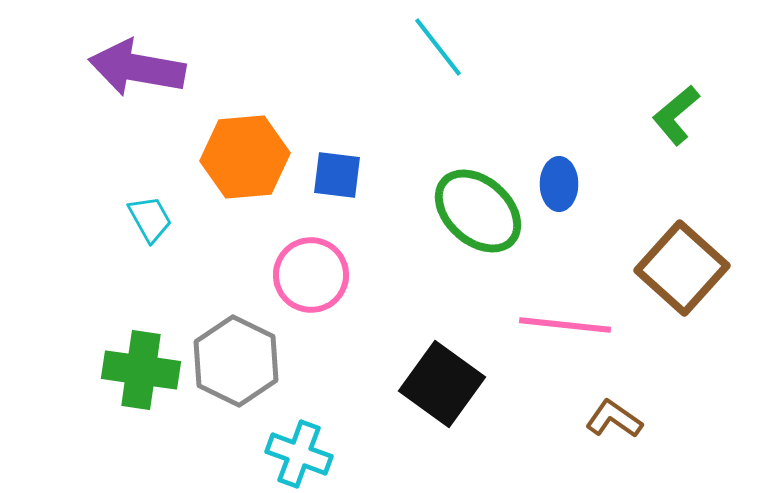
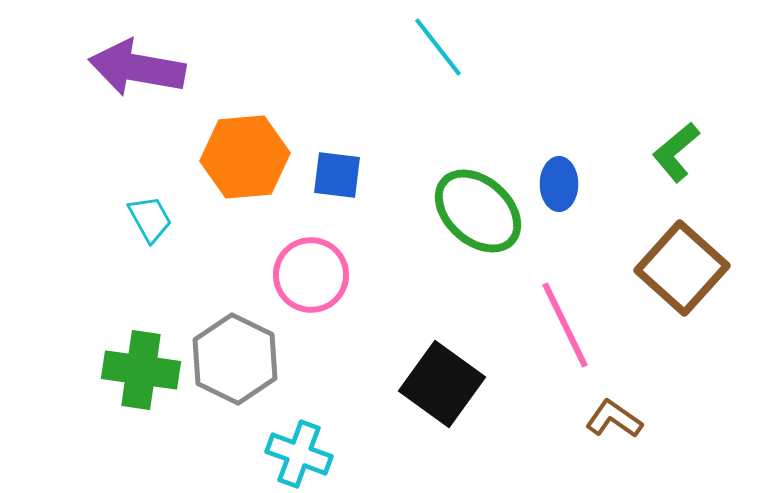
green L-shape: moved 37 px down
pink line: rotated 58 degrees clockwise
gray hexagon: moved 1 px left, 2 px up
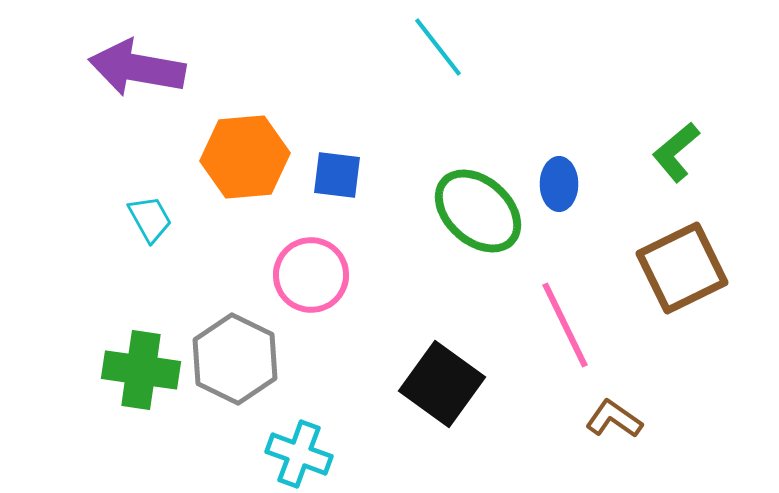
brown square: rotated 22 degrees clockwise
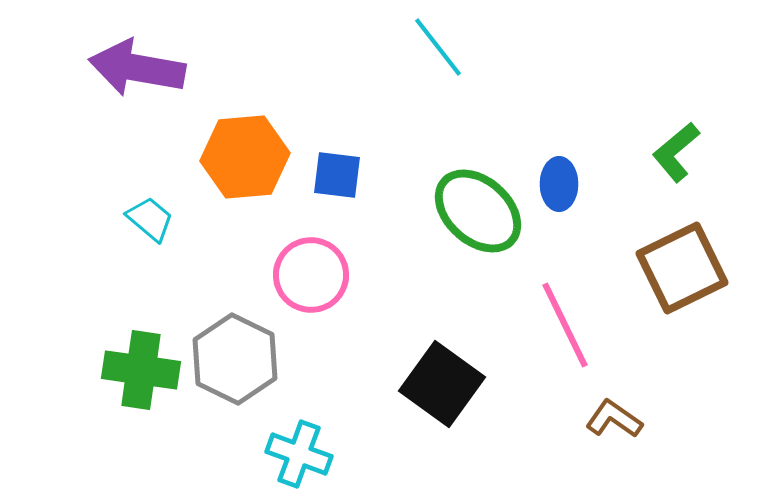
cyan trapezoid: rotated 21 degrees counterclockwise
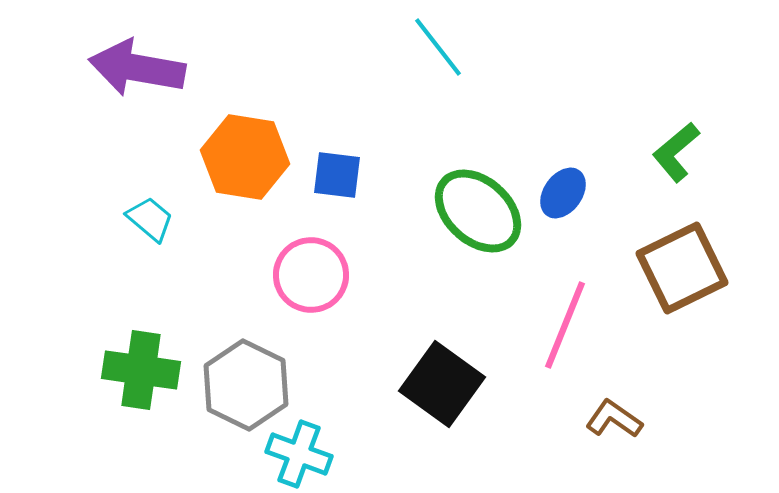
orange hexagon: rotated 14 degrees clockwise
blue ellipse: moved 4 px right, 9 px down; rotated 36 degrees clockwise
pink line: rotated 48 degrees clockwise
gray hexagon: moved 11 px right, 26 px down
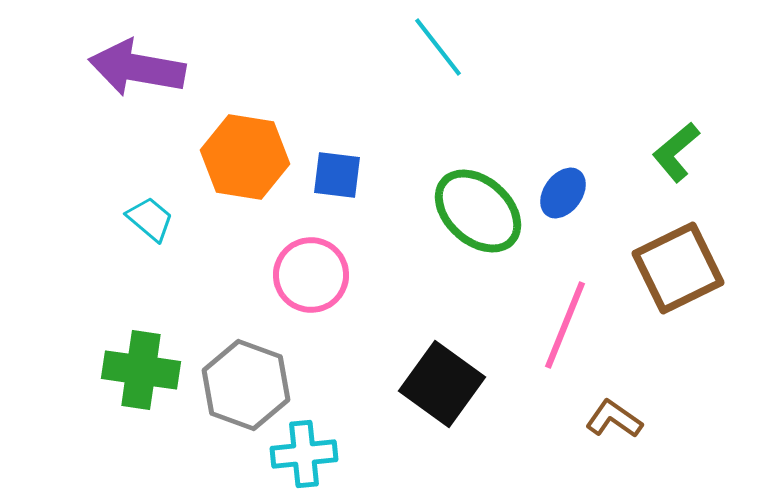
brown square: moved 4 px left
gray hexagon: rotated 6 degrees counterclockwise
cyan cross: moved 5 px right; rotated 26 degrees counterclockwise
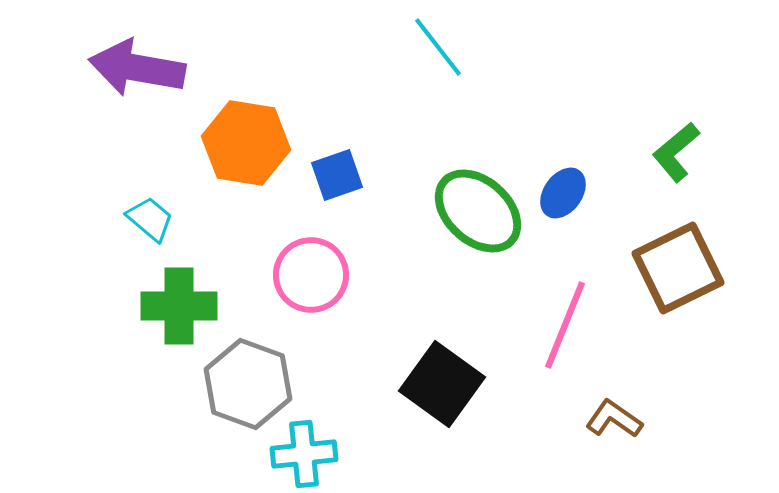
orange hexagon: moved 1 px right, 14 px up
blue square: rotated 26 degrees counterclockwise
green cross: moved 38 px right, 64 px up; rotated 8 degrees counterclockwise
gray hexagon: moved 2 px right, 1 px up
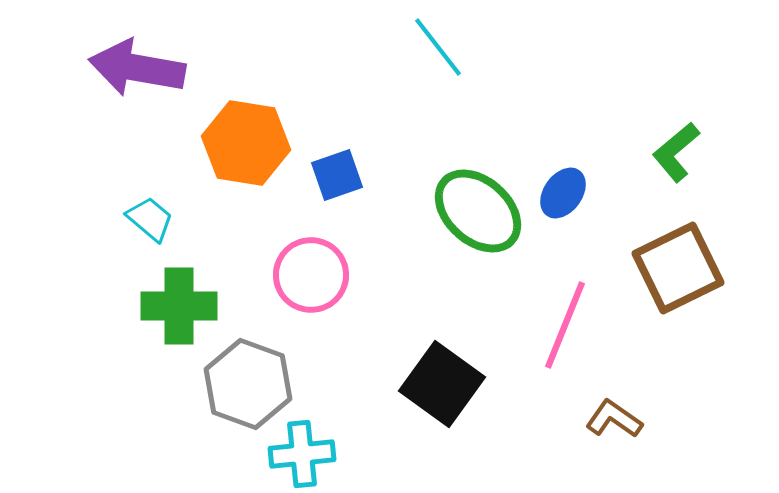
cyan cross: moved 2 px left
